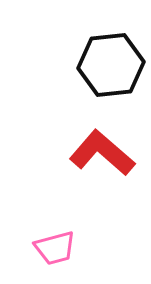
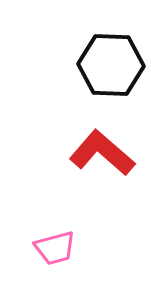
black hexagon: rotated 8 degrees clockwise
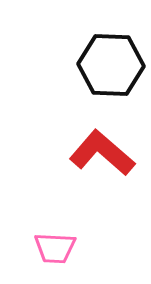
pink trapezoid: rotated 18 degrees clockwise
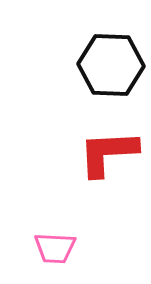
red L-shape: moved 6 px right; rotated 44 degrees counterclockwise
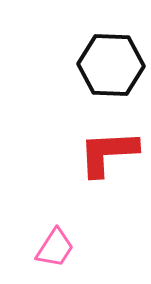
pink trapezoid: rotated 60 degrees counterclockwise
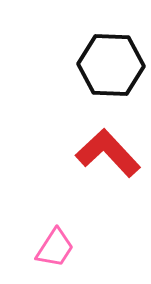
red L-shape: rotated 50 degrees clockwise
